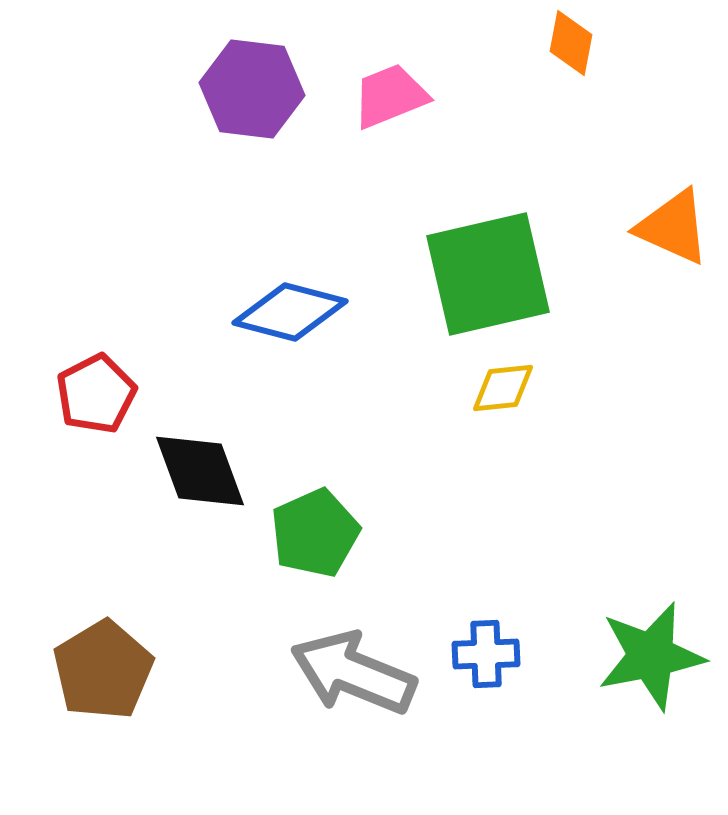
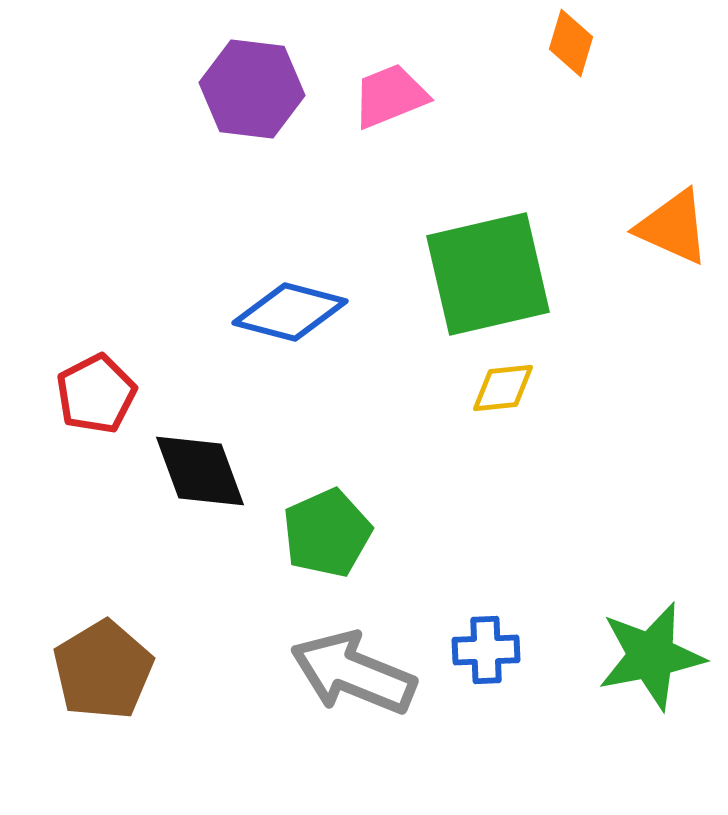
orange diamond: rotated 6 degrees clockwise
green pentagon: moved 12 px right
blue cross: moved 4 px up
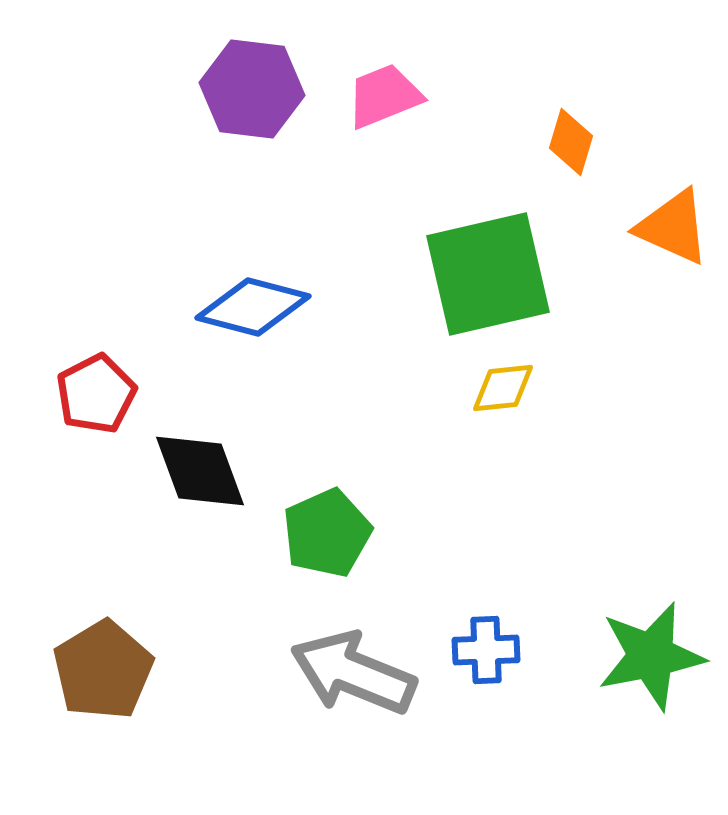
orange diamond: moved 99 px down
pink trapezoid: moved 6 px left
blue diamond: moved 37 px left, 5 px up
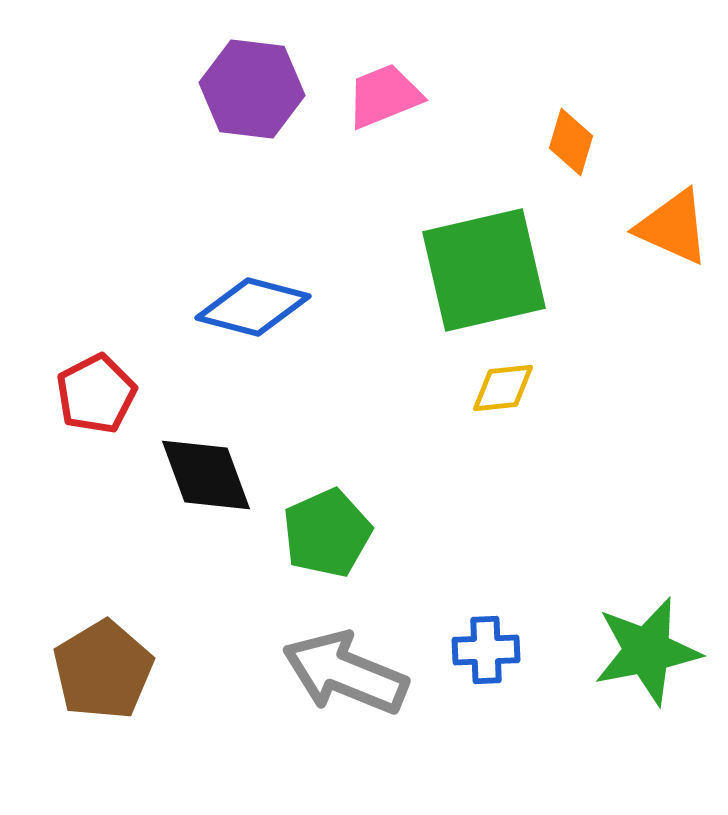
green square: moved 4 px left, 4 px up
black diamond: moved 6 px right, 4 px down
green star: moved 4 px left, 5 px up
gray arrow: moved 8 px left
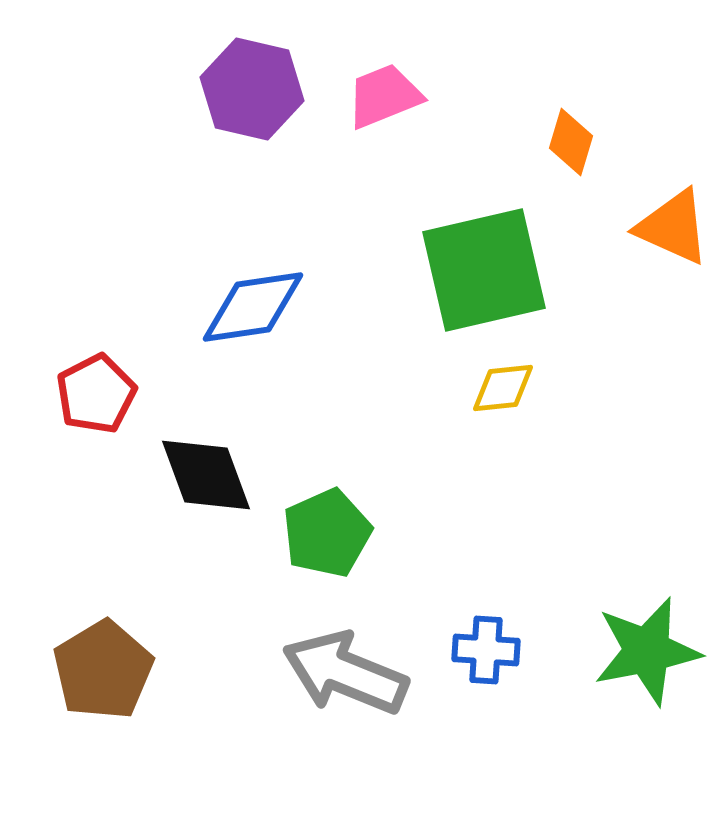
purple hexagon: rotated 6 degrees clockwise
blue diamond: rotated 23 degrees counterclockwise
blue cross: rotated 6 degrees clockwise
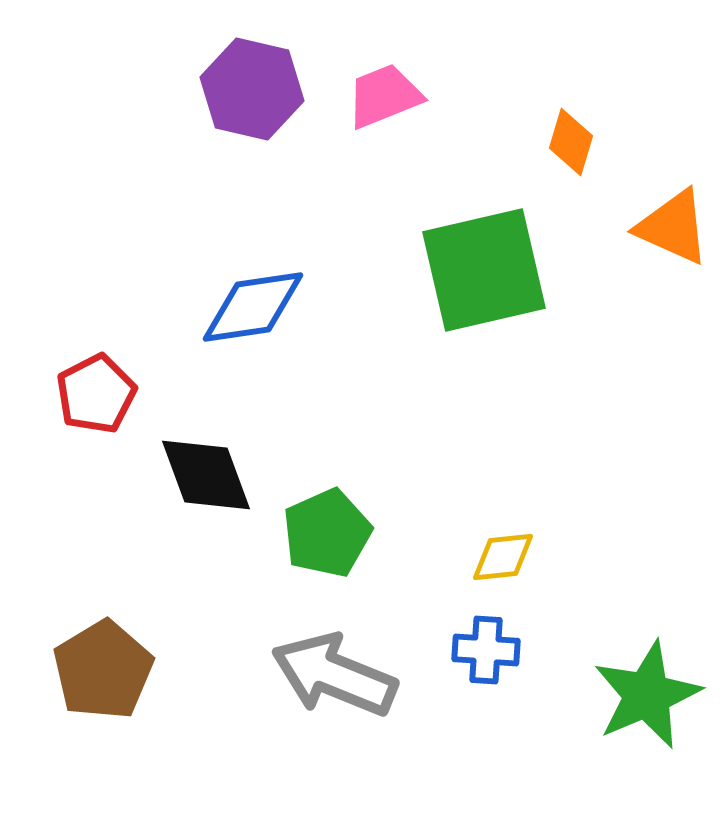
yellow diamond: moved 169 px down
green star: moved 44 px down; rotated 12 degrees counterclockwise
gray arrow: moved 11 px left, 2 px down
